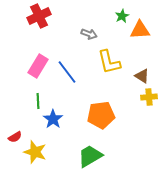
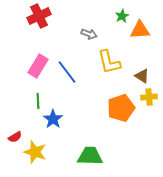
orange pentagon: moved 20 px right, 7 px up; rotated 12 degrees counterclockwise
green trapezoid: rotated 32 degrees clockwise
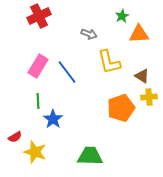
orange triangle: moved 1 px left, 4 px down
